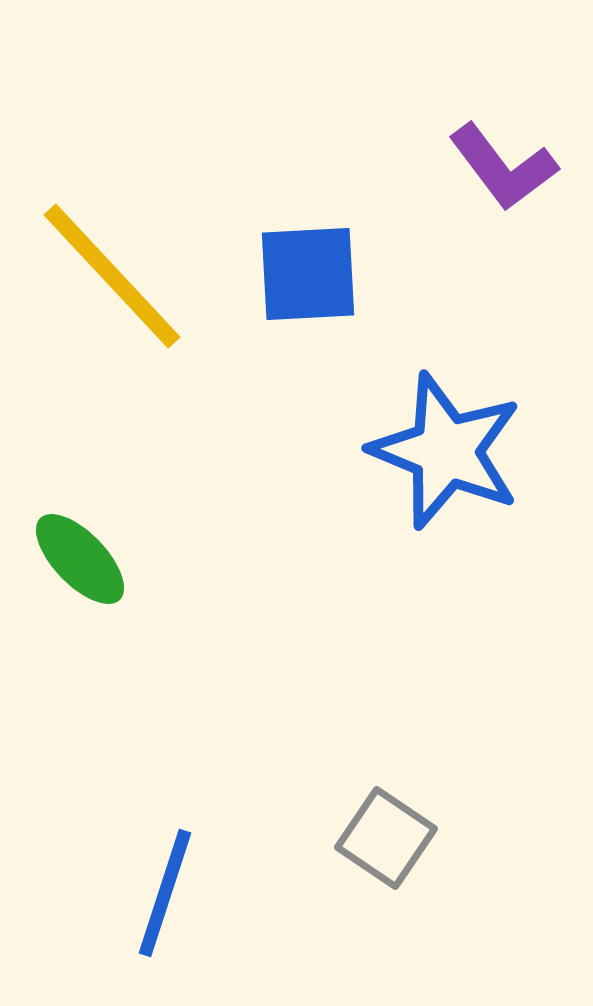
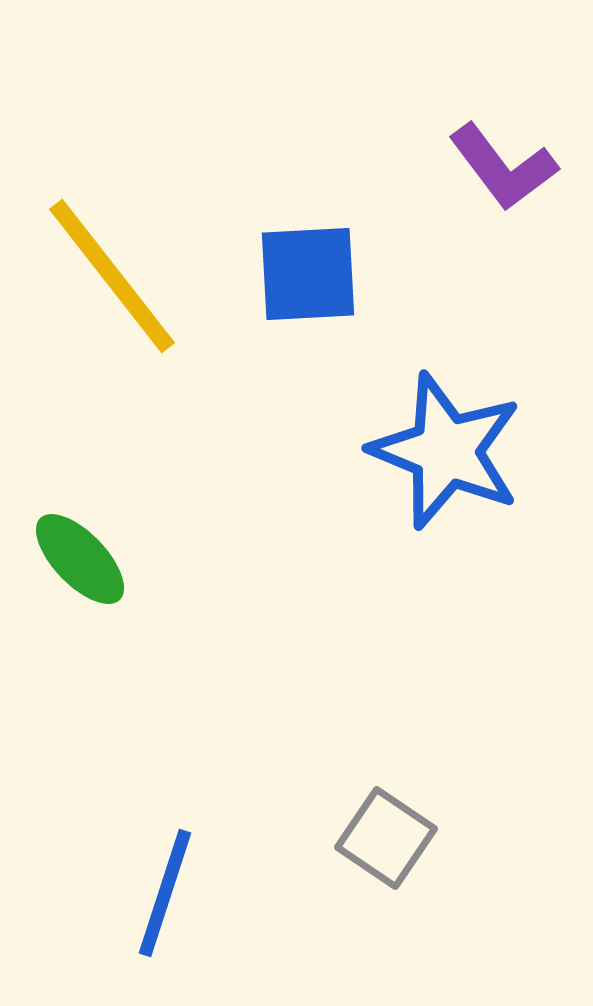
yellow line: rotated 5 degrees clockwise
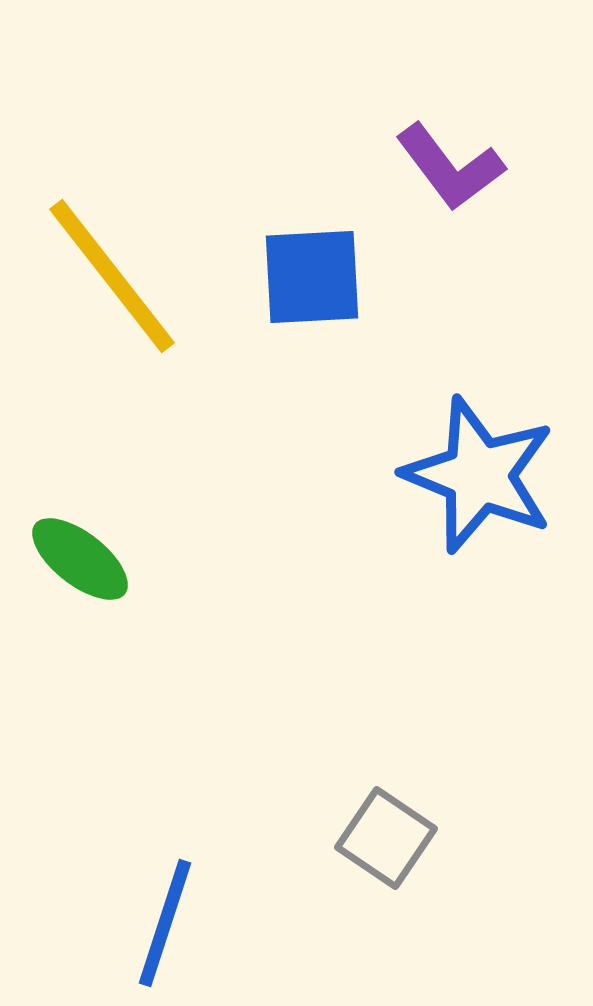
purple L-shape: moved 53 px left
blue square: moved 4 px right, 3 px down
blue star: moved 33 px right, 24 px down
green ellipse: rotated 8 degrees counterclockwise
blue line: moved 30 px down
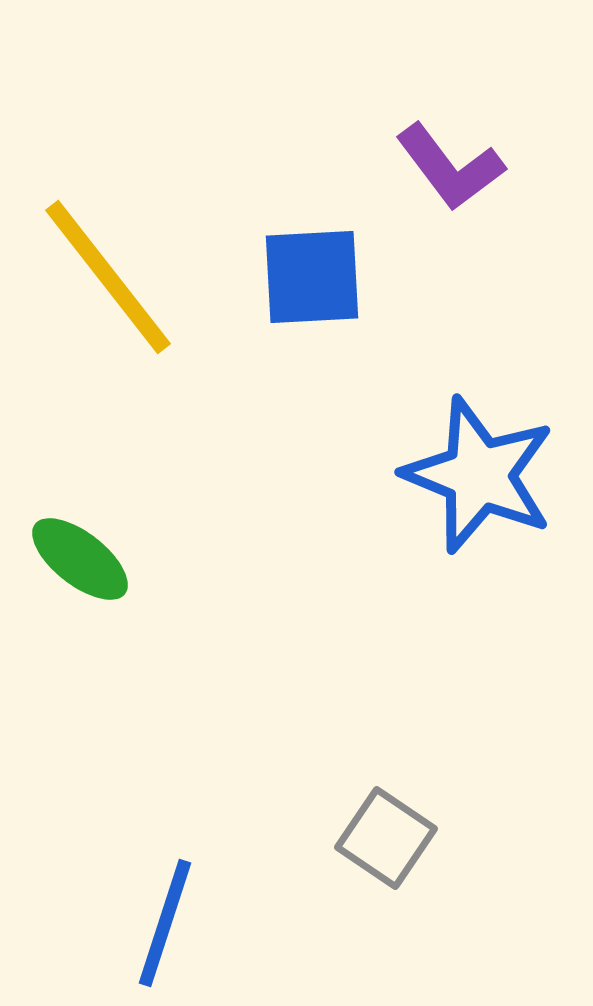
yellow line: moved 4 px left, 1 px down
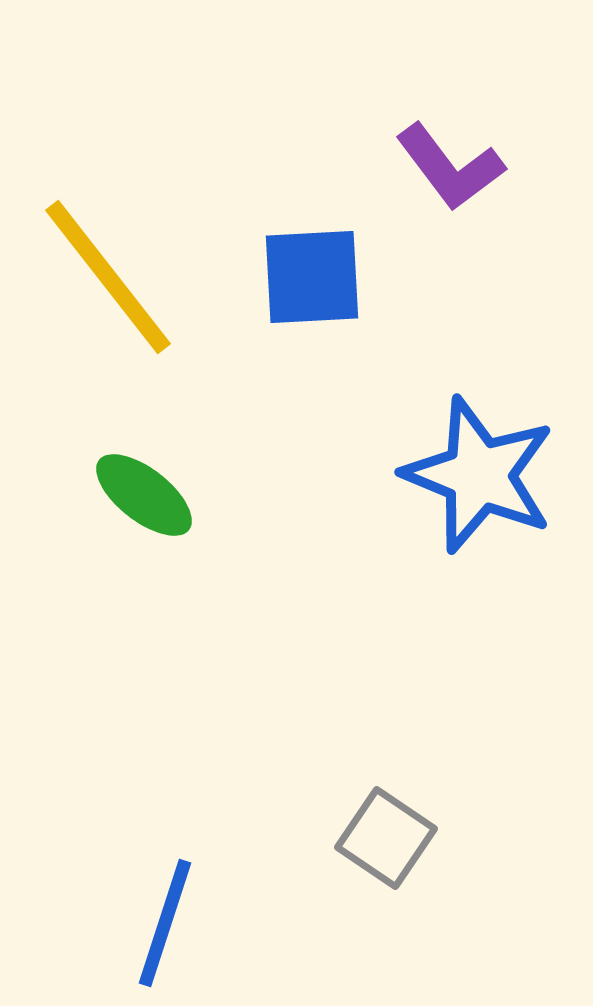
green ellipse: moved 64 px right, 64 px up
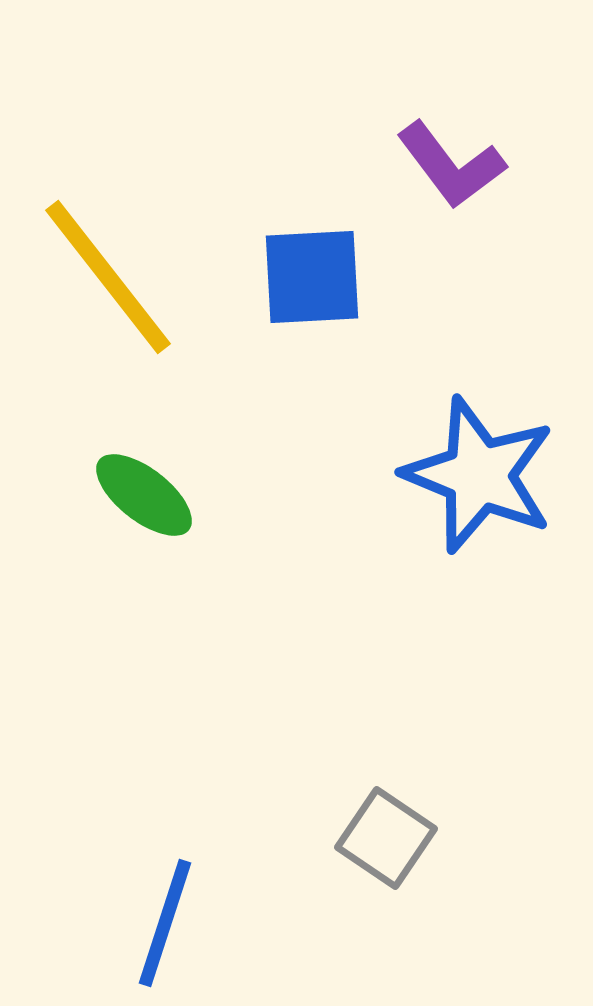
purple L-shape: moved 1 px right, 2 px up
